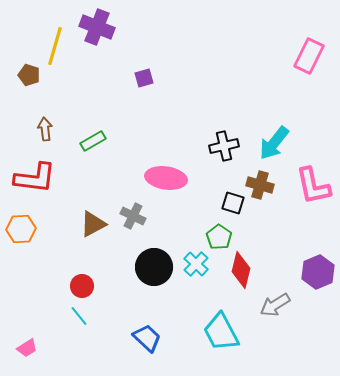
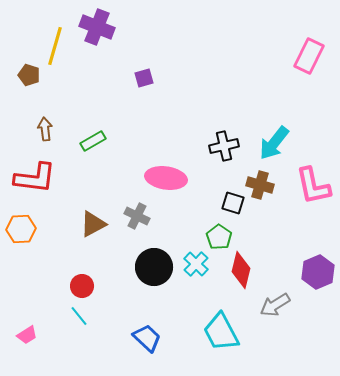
gray cross: moved 4 px right
pink trapezoid: moved 13 px up
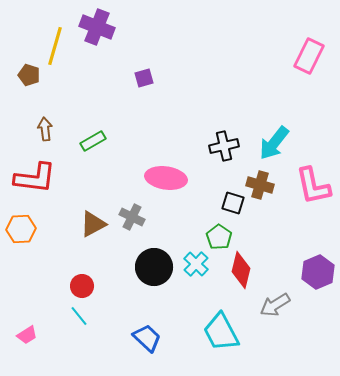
gray cross: moved 5 px left, 1 px down
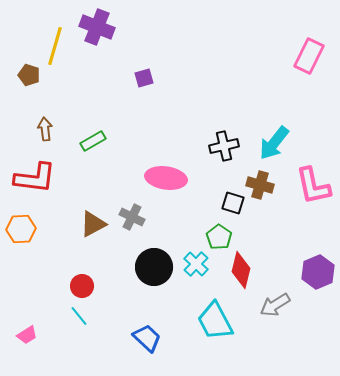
cyan trapezoid: moved 6 px left, 11 px up
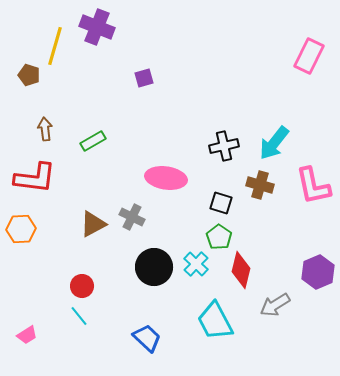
black square: moved 12 px left
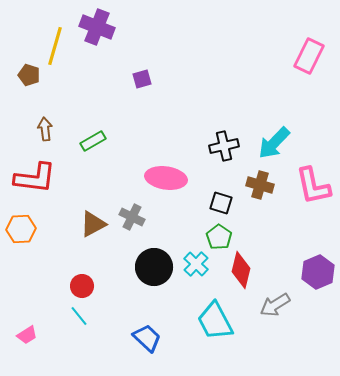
purple square: moved 2 px left, 1 px down
cyan arrow: rotated 6 degrees clockwise
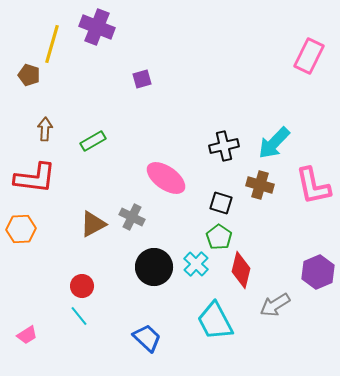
yellow line: moved 3 px left, 2 px up
brown arrow: rotated 10 degrees clockwise
pink ellipse: rotated 27 degrees clockwise
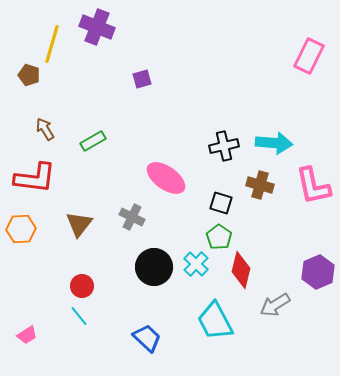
brown arrow: rotated 35 degrees counterclockwise
cyan arrow: rotated 129 degrees counterclockwise
brown triangle: moved 14 px left; rotated 24 degrees counterclockwise
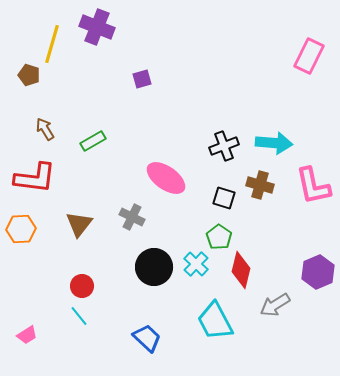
black cross: rotated 8 degrees counterclockwise
black square: moved 3 px right, 5 px up
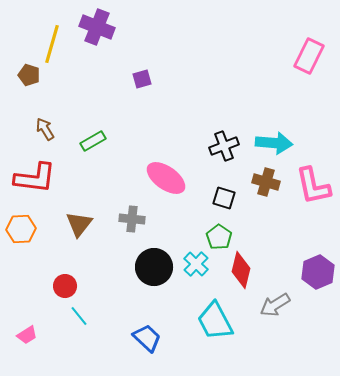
brown cross: moved 6 px right, 3 px up
gray cross: moved 2 px down; rotated 20 degrees counterclockwise
red circle: moved 17 px left
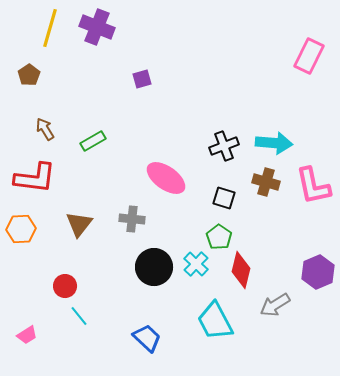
yellow line: moved 2 px left, 16 px up
brown pentagon: rotated 20 degrees clockwise
